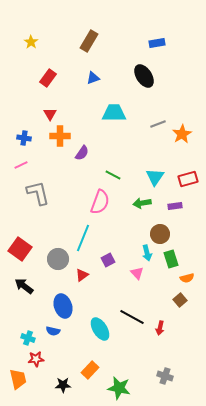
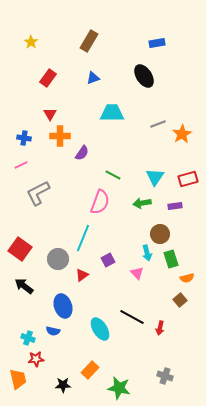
cyan trapezoid at (114, 113): moved 2 px left
gray L-shape at (38, 193): rotated 104 degrees counterclockwise
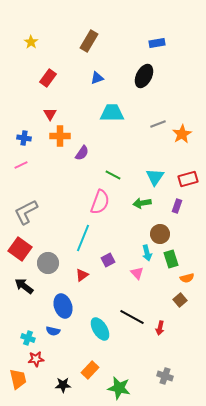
black ellipse at (144, 76): rotated 60 degrees clockwise
blue triangle at (93, 78): moved 4 px right
gray L-shape at (38, 193): moved 12 px left, 19 px down
purple rectangle at (175, 206): moved 2 px right; rotated 64 degrees counterclockwise
gray circle at (58, 259): moved 10 px left, 4 px down
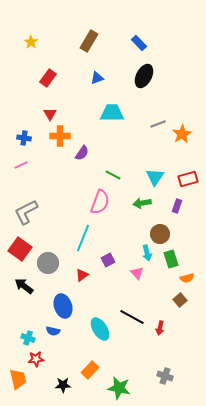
blue rectangle at (157, 43): moved 18 px left; rotated 56 degrees clockwise
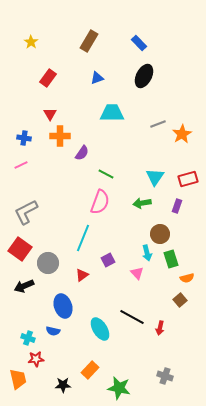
green line at (113, 175): moved 7 px left, 1 px up
black arrow at (24, 286): rotated 60 degrees counterclockwise
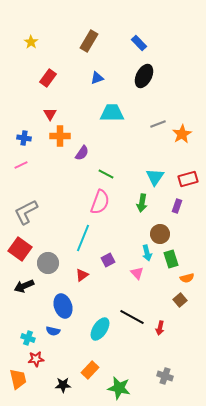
green arrow at (142, 203): rotated 72 degrees counterclockwise
cyan ellipse at (100, 329): rotated 65 degrees clockwise
